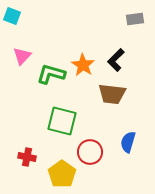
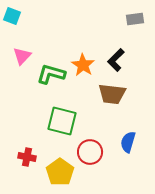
yellow pentagon: moved 2 px left, 2 px up
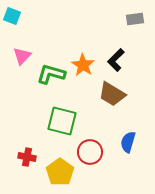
brown trapezoid: rotated 24 degrees clockwise
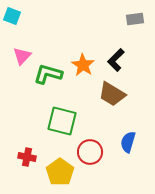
green L-shape: moved 3 px left
